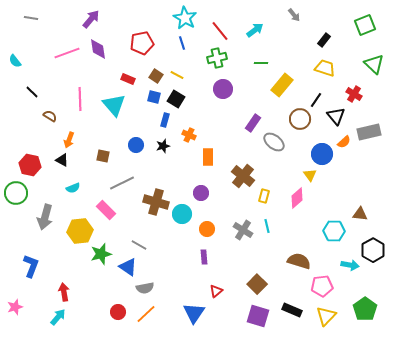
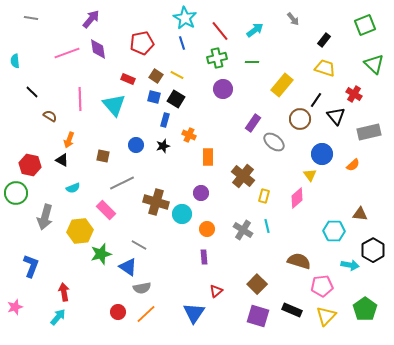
gray arrow at (294, 15): moved 1 px left, 4 px down
cyan semicircle at (15, 61): rotated 32 degrees clockwise
green line at (261, 63): moved 9 px left, 1 px up
orange semicircle at (344, 142): moved 9 px right, 23 px down
gray semicircle at (145, 288): moved 3 px left
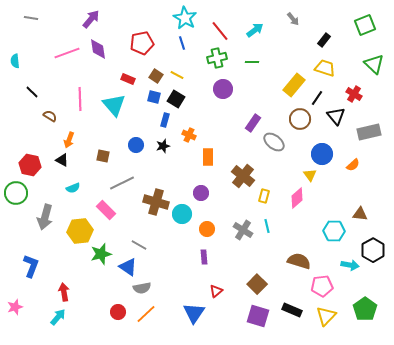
yellow rectangle at (282, 85): moved 12 px right
black line at (316, 100): moved 1 px right, 2 px up
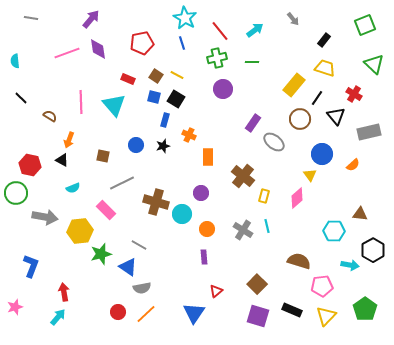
black line at (32, 92): moved 11 px left, 6 px down
pink line at (80, 99): moved 1 px right, 3 px down
gray arrow at (45, 217): rotated 95 degrees counterclockwise
